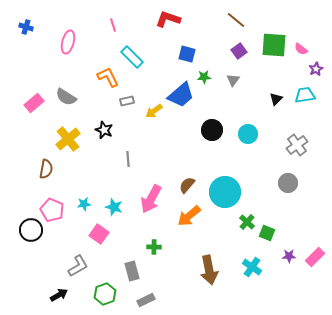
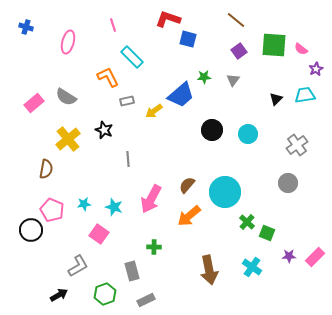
blue square at (187, 54): moved 1 px right, 15 px up
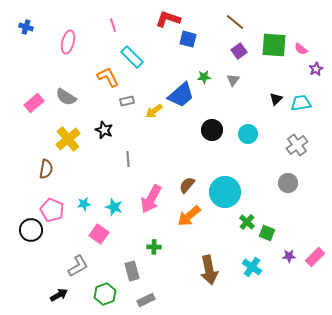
brown line at (236, 20): moved 1 px left, 2 px down
cyan trapezoid at (305, 95): moved 4 px left, 8 px down
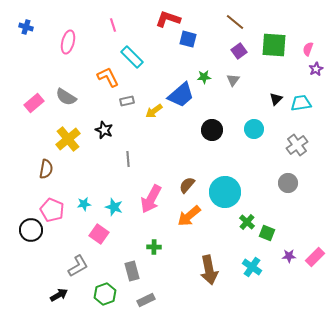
pink semicircle at (301, 49): moved 7 px right; rotated 72 degrees clockwise
cyan circle at (248, 134): moved 6 px right, 5 px up
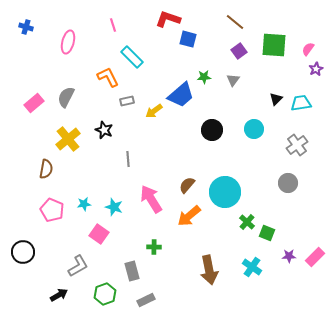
pink semicircle at (308, 49): rotated 16 degrees clockwise
gray semicircle at (66, 97): rotated 85 degrees clockwise
pink arrow at (151, 199): rotated 120 degrees clockwise
black circle at (31, 230): moved 8 px left, 22 px down
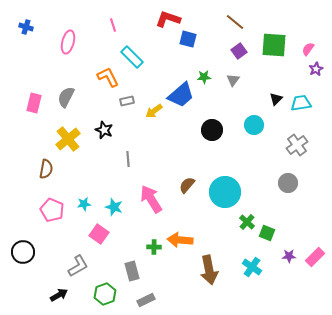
pink rectangle at (34, 103): rotated 36 degrees counterclockwise
cyan circle at (254, 129): moved 4 px up
orange arrow at (189, 216): moved 9 px left, 24 px down; rotated 45 degrees clockwise
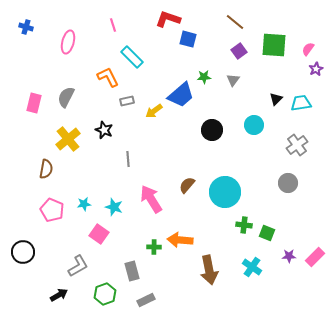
green cross at (247, 222): moved 3 px left, 3 px down; rotated 35 degrees counterclockwise
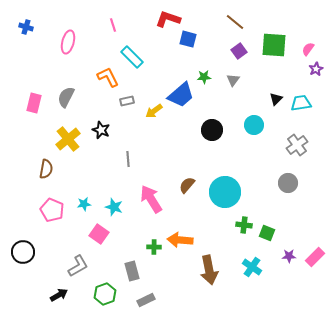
black star at (104, 130): moved 3 px left
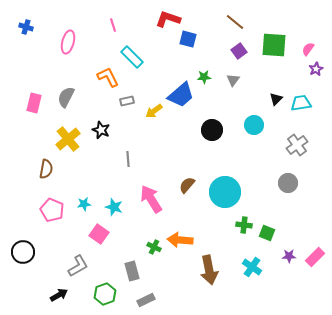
green cross at (154, 247): rotated 24 degrees clockwise
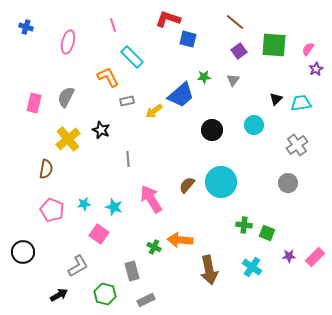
cyan circle at (225, 192): moved 4 px left, 10 px up
green hexagon at (105, 294): rotated 25 degrees counterclockwise
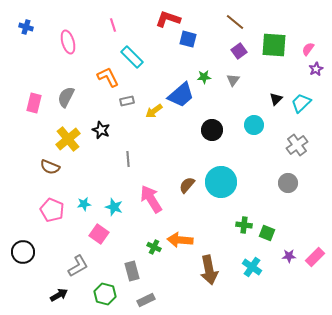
pink ellipse at (68, 42): rotated 30 degrees counterclockwise
cyan trapezoid at (301, 103): rotated 35 degrees counterclockwise
brown semicircle at (46, 169): moved 4 px right, 2 px up; rotated 102 degrees clockwise
